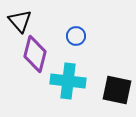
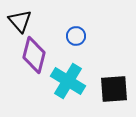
purple diamond: moved 1 px left, 1 px down
cyan cross: rotated 24 degrees clockwise
black square: moved 3 px left, 1 px up; rotated 16 degrees counterclockwise
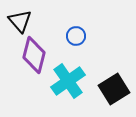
cyan cross: rotated 24 degrees clockwise
black square: rotated 28 degrees counterclockwise
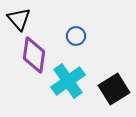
black triangle: moved 1 px left, 2 px up
purple diamond: rotated 6 degrees counterclockwise
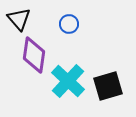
blue circle: moved 7 px left, 12 px up
cyan cross: rotated 12 degrees counterclockwise
black square: moved 6 px left, 3 px up; rotated 16 degrees clockwise
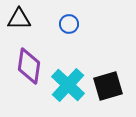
black triangle: rotated 50 degrees counterclockwise
purple diamond: moved 5 px left, 11 px down
cyan cross: moved 4 px down
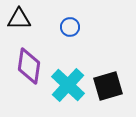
blue circle: moved 1 px right, 3 px down
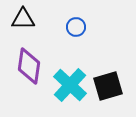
black triangle: moved 4 px right
blue circle: moved 6 px right
cyan cross: moved 2 px right
